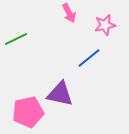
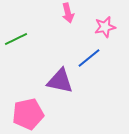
pink arrow: moved 1 px left; rotated 12 degrees clockwise
pink star: moved 2 px down
purple triangle: moved 13 px up
pink pentagon: moved 2 px down
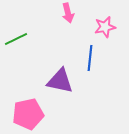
blue line: moved 1 px right; rotated 45 degrees counterclockwise
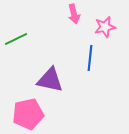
pink arrow: moved 6 px right, 1 px down
purple triangle: moved 10 px left, 1 px up
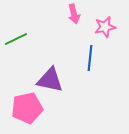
pink pentagon: moved 1 px left, 6 px up
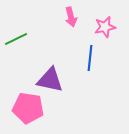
pink arrow: moved 3 px left, 3 px down
pink pentagon: moved 1 px right; rotated 20 degrees clockwise
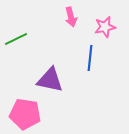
pink pentagon: moved 3 px left, 6 px down
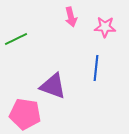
pink star: rotated 15 degrees clockwise
blue line: moved 6 px right, 10 px down
purple triangle: moved 3 px right, 6 px down; rotated 8 degrees clockwise
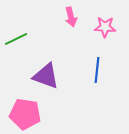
blue line: moved 1 px right, 2 px down
purple triangle: moved 7 px left, 10 px up
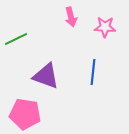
blue line: moved 4 px left, 2 px down
